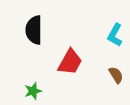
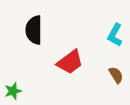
red trapezoid: rotated 24 degrees clockwise
green star: moved 20 px left
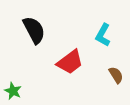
black semicircle: rotated 152 degrees clockwise
cyan L-shape: moved 12 px left
green star: rotated 30 degrees counterclockwise
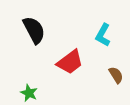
green star: moved 16 px right, 2 px down
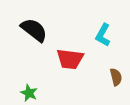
black semicircle: rotated 24 degrees counterclockwise
red trapezoid: moved 3 px up; rotated 44 degrees clockwise
brown semicircle: moved 2 px down; rotated 18 degrees clockwise
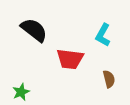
brown semicircle: moved 7 px left, 2 px down
green star: moved 8 px left, 1 px up; rotated 24 degrees clockwise
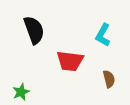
black semicircle: rotated 32 degrees clockwise
red trapezoid: moved 2 px down
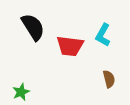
black semicircle: moved 1 px left, 3 px up; rotated 12 degrees counterclockwise
red trapezoid: moved 15 px up
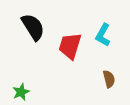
red trapezoid: rotated 100 degrees clockwise
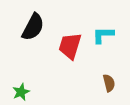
black semicircle: rotated 60 degrees clockwise
cyan L-shape: rotated 60 degrees clockwise
brown semicircle: moved 4 px down
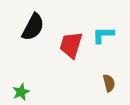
red trapezoid: moved 1 px right, 1 px up
